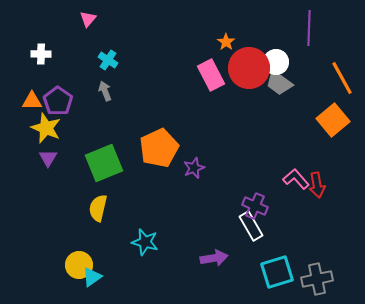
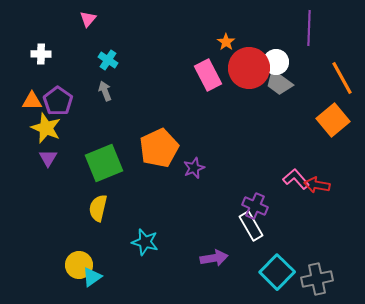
pink rectangle: moved 3 px left
red arrow: rotated 110 degrees clockwise
cyan square: rotated 28 degrees counterclockwise
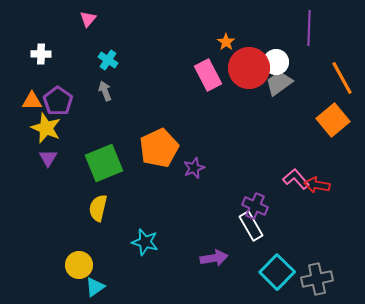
gray trapezoid: rotated 108 degrees clockwise
cyan triangle: moved 3 px right, 10 px down
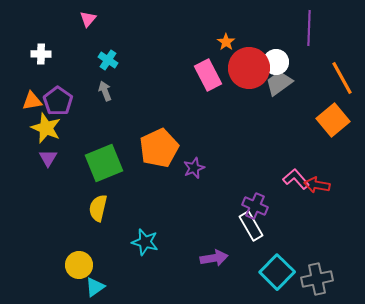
orange triangle: rotated 10 degrees counterclockwise
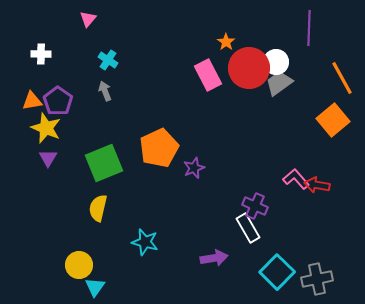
white rectangle: moved 3 px left, 2 px down
cyan triangle: rotated 20 degrees counterclockwise
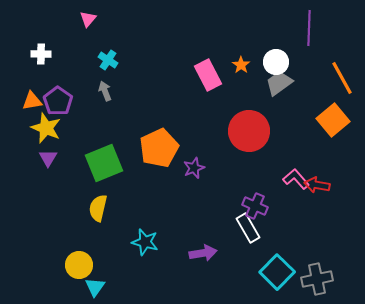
orange star: moved 15 px right, 23 px down
red circle: moved 63 px down
purple arrow: moved 11 px left, 5 px up
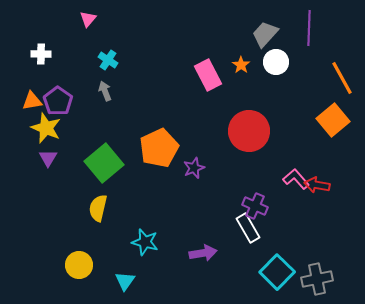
gray trapezoid: moved 14 px left, 49 px up; rotated 12 degrees counterclockwise
green square: rotated 18 degrees counterclockwise
cyan triangle: moved 30 px right, 6 px up
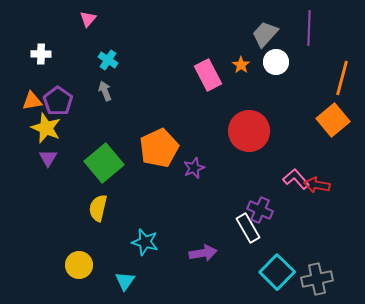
orange line: rotated 44 degrees clockwise
purple cross: moved 5 px right, 4 px down
